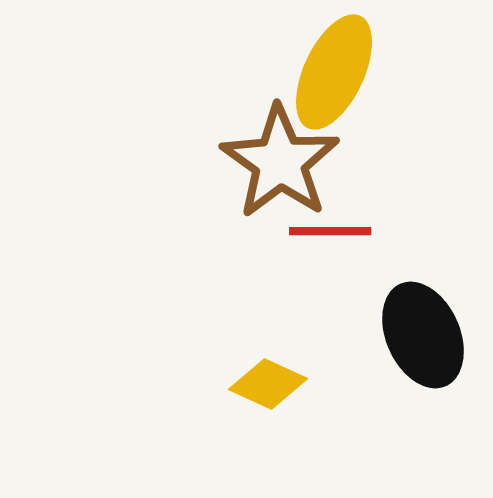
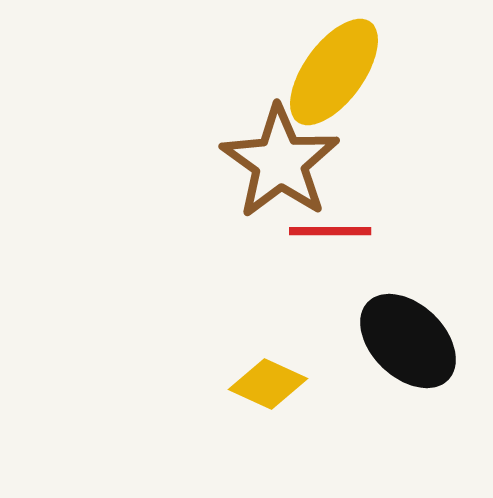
yellow ellipse: rotated 11 degrees clockwise
black ellipse: moved 15 px left, 6 px down; rotated 22 degrees counterclockwise
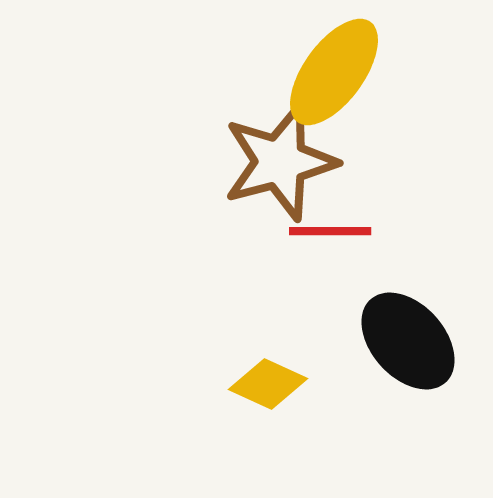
brown star: rotated 22 degrees clockwise
black ellipse: rotated 4 degrees clockwise
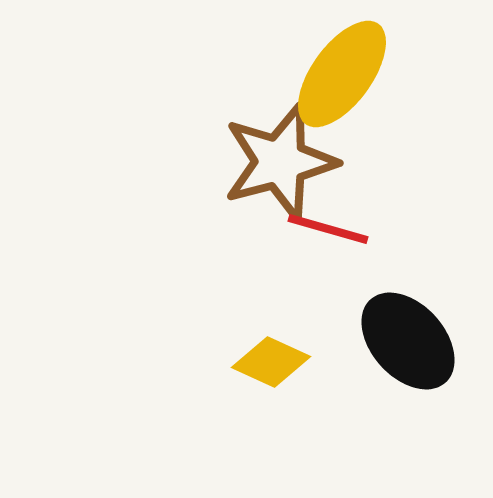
yellow ellipse: moved 8 px right, 2 px down
red line: moved 2 px left, 2 px up; rotated 16 degrees clockwise
yellow diamond: moved 3 px right, 22 px up
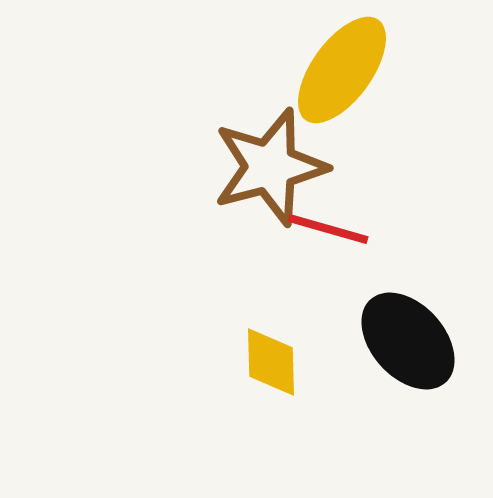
yellow ellipse: moved 4 px up
brown star: moved 10 px left, 5 px down
yellow diamond: rotated 64 degrees clockwise
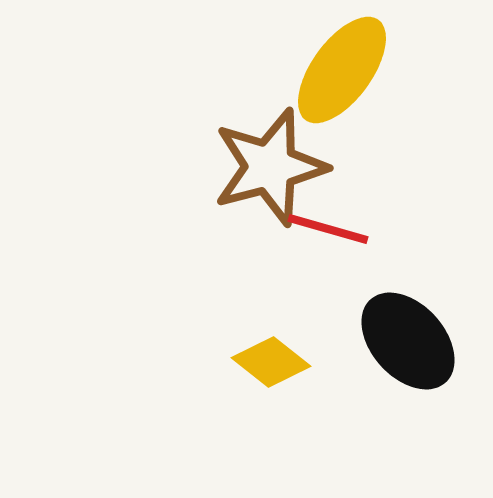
yellow diamond: rotated 50 degrees counterclockwise
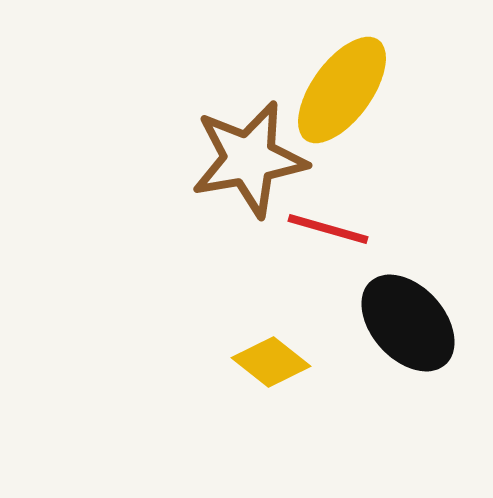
yellow ellipse: moved 20 px down
brown star: moved 21 px left, 8 px up; rotated 5 degrees clockwise
black ellipse: moved 18 px up
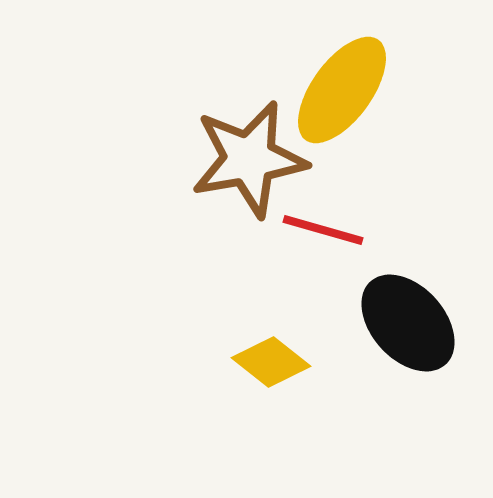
red line: moved 5 px left, 1 px down
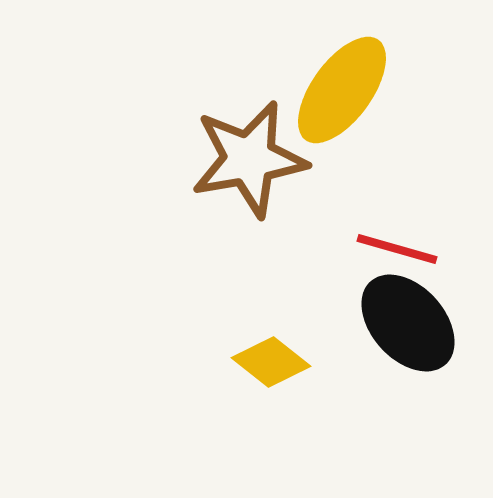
red line: moved 74 px right, 19 px down
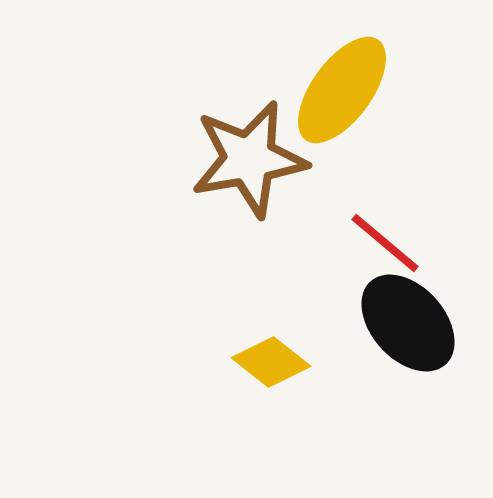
red line: moved 12 px left, 6 px up; rotated 24 degrees clockwise
